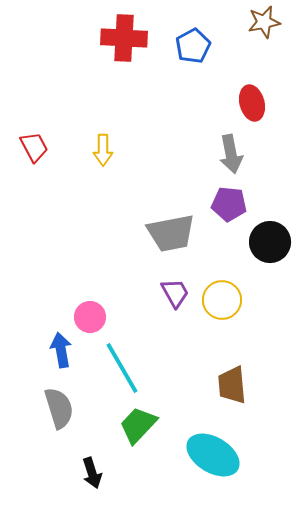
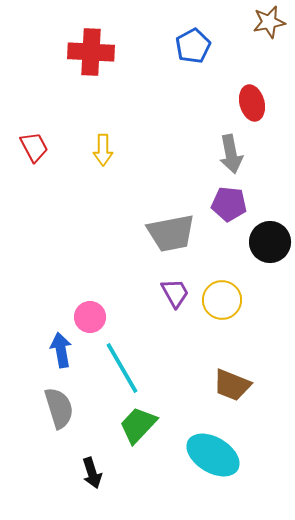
brown star: moved 5 px right
red cross: moved 33 px left, 14 px down
brown trapezoid: rotated 63 degrees counterclockwise
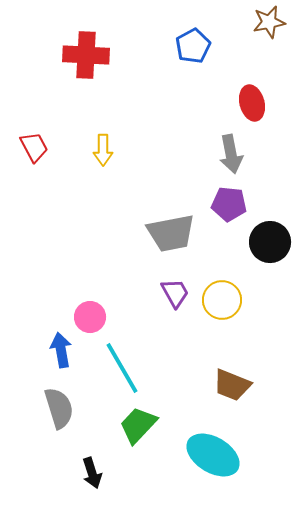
red cross: moved 5 px left, 3 px down
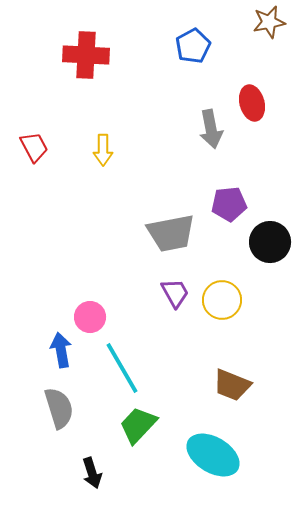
gray arrow: moved 20 px left, 25 px up
purple pentagon: rotated 12 degrees counterclockwise
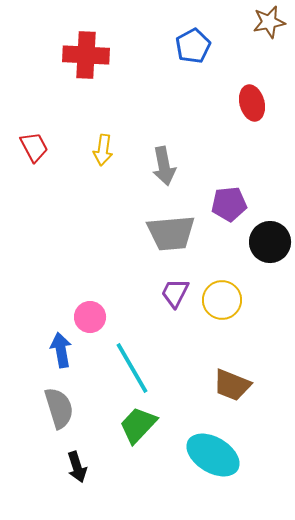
gray arrow: moved 47 px left, 37 px down
yellow arrow: rotated 8 degrees clockwise
gray trapezoid: rotated 6 degrees clockwise
purple trapezoid: rotated 124 degrees counterclockwise
cyan line: moved 10 px right
black arrow: moved 15 px left, 6 px up
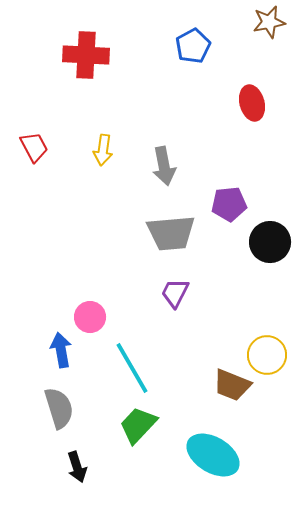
yellow circle: moved 45 px right, 55 px down
